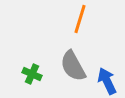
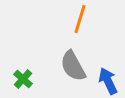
green cross: moved 9 px left, 5 px down; rotated 18 degrees clockwise
blue arrow: moved 1 px right
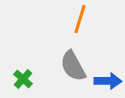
blue arrow: rotated 116 degrees clockwise
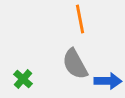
orange line: rotated 28 degrees counterclockwise
gray semicircle: moved 2 px right, 2 px up
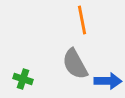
orange line: moved 2 px right, 1 px down
green cross: rotated 24 degrees counterclockwise
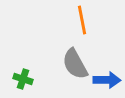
blue arrow: moved 1 px left, 1 px up
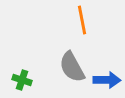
gray semicircle: moved 3 px left, 3 px down
green cross: moved 1 px left, 1 px down
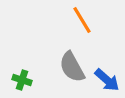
orange line: rotated 20 degrees counterclockwise
blue arrow: rotated 40 degrees clockwise
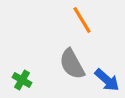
gray semicircle: moved 3 px up
green cross: rotated 12 degrees clockwise
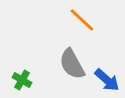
orange line: rotated 16 degrees counterclockwise
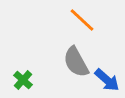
gray semicircle: moved 4 px right, 2 px up
green cross: moved 1 px right; rotated 12 degrees clockwise
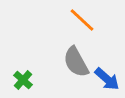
blue arrow: moved 1 px up
